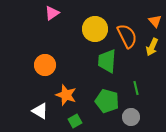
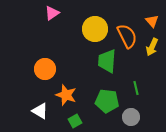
orange triangle: moved 3 px left
orange circle: moved 4 px down
green pentagon: rotated 10 degrees counterclockwise
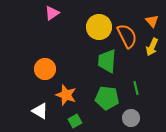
yellow circle: moved 4 px right, 2 px up
green pentagon: moved 3 px up
gray circle: moved 1 px down
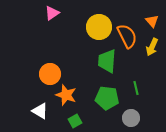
orange circle: moved 5 px right, 5 px down
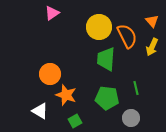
green trapezoid: moved 1 px left, 2 px up
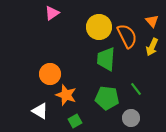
green line: moved 1 px down; rotated 24 degrees counterclockwise
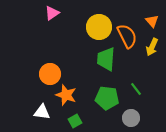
white triangle: moved 2 px right, 1 px down; rotated 24 degrees counterclockwise
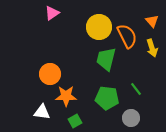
yellow arrow: moved 1 px down; rotated 42 degrees counterclockwise
green trapezoid: rotated 10 degrees clockwise
orange star: moved 1 px down; rotated 20 degrees counterclockwise
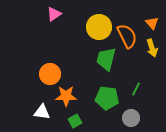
pink triangle: moved 2 px right, 1 px down
orange triangle: moved 2 px down
green line: rotated 64 degrees clockwise
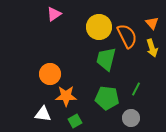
white triangle: moved 1 px right, 2 px down
